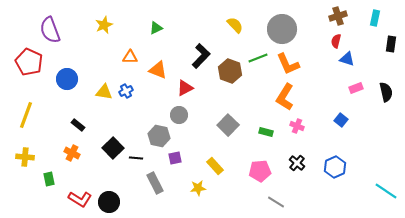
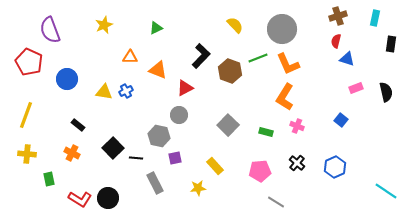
yellow cross at (25, 157): moved 2 px right, 3 px up
black circle at (109, 202): moved 1 px left, 4 px up
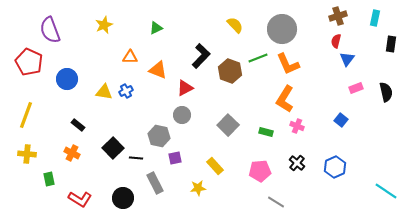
blue triangle at (347, 59): rotated 49 degrees clockwise
orange L-shape at (285, 97): moved 2 px down
gray circle at (179, 115): moved 3 px right
black circle at (108, 198): moved 15 px right
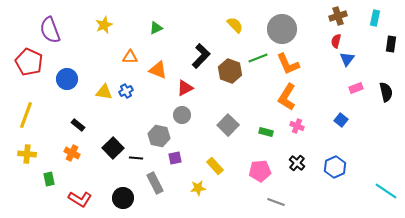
orange L-shape at (285, 99): moved 2 px right, 2 px up
gray line at (276, 202): rotated 12 degrees counterclockwise
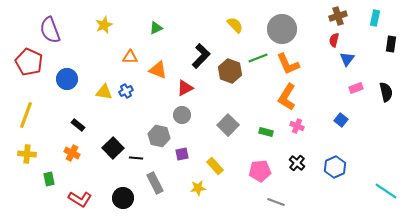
red semicircle at (336, 41): moved 2 px left, 1 px up
purple square at (175, 158): moved 7 px right, 4 px up
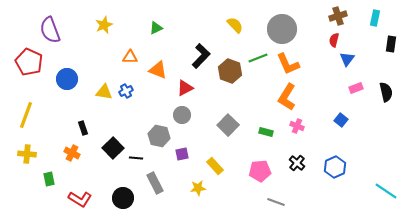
black rectangle at (78, 125): moved 5 px right, 3 px down; rotated 32 degrees clockwise
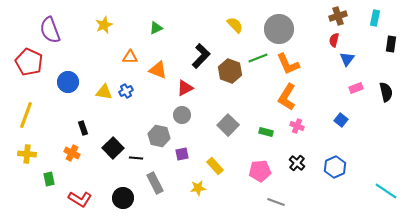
gray circle at (282, 29): moved 3 px left
blue circle at (67, 79): moved 1 px right, 3 px down
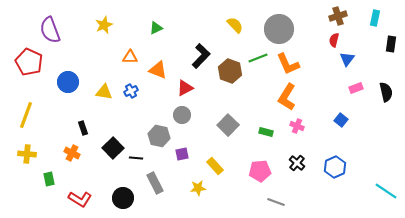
blue cross at (126, 91): moved 5 px right
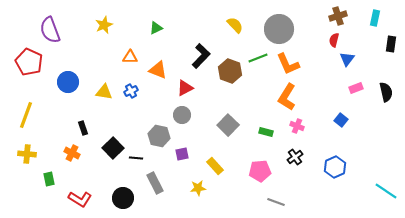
black cross at (297, 163): moved 2 px left, 6 px up; rotated 14 degrees clockwise
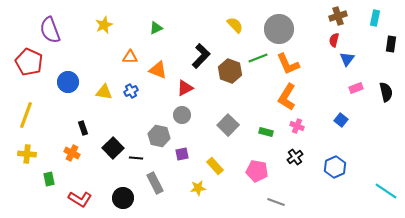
pink pentagon at (260, 171): moved 3 px left; rotated 15 degrees clockwise
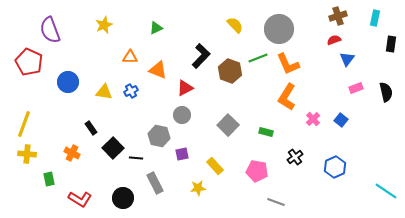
red semicircle at (334, 40): rotated 56 degrees clockwise
yellow line at (26, 115): moved 2 px left, 9 px down
pink cross at (297, 126): moved 16 px right, 7 px up; rotated 24 degrees clockwise
black rectangle at (83, 128): moved 8 px right; rotated 16 degrees counterclockwise
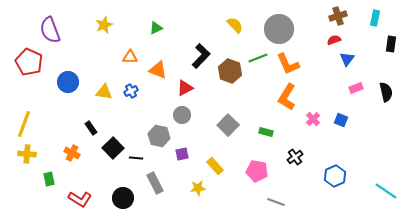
blue square at (341, 120): rotated 16 degrees counterclockwise
blue hexagon at (335, 167): moved 9 px down
